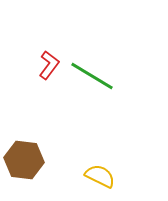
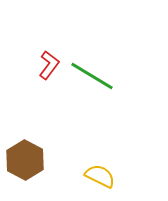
brown hexagon: moved 1 px right; rotated 21 degrees clockwise
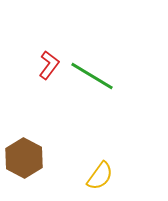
brown hexagon: moved 1 px left, 2 px up
yellow semicircle: rotated 100 degrees clockwise
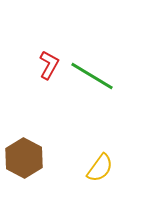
red L-shape: rotated 8 degrees counterclockwise
yellow semicircle: moved 8 px up
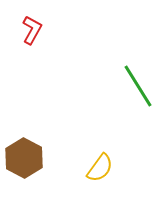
red L-shape: moved 17 px left, 35 px up
green line: moved 46 px right, 10 px down; rotated 27 degrees clockwise
